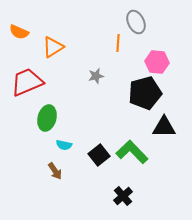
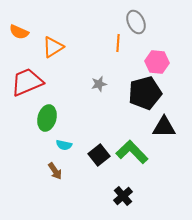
gray star: moved 3 px right, 8 px down
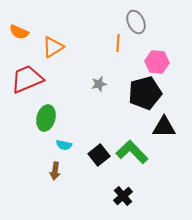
red trapezoid: moved 3 px up
green ellipse: moved 1 px left
brown arrow: rotated 42 degrees clockwise
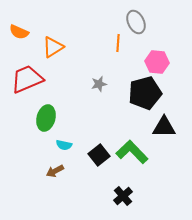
brown arrow: rotated 54 degrees clockwise
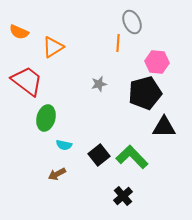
gray ellipse: moved 4 px left
red trapezoid: moved 2 px down; rotated 60 degrees clockwise
green L-shape: moved 5 px down
brown arrow: moved 2 px right, 3 px down
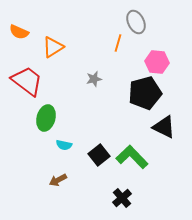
gray ellipse: moved 4 px right
orange line: rotated 12 degrees clockwise
gray star: moved 5 px left, 5 px up
black triangle: rotated 25 degrees clockwise
brown arrow: moved 1 px right, 6 px down
black cross: moved 1 px left, 2 px down
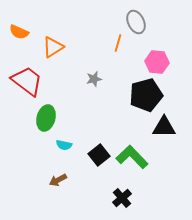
black pentagon: moved 1 px right, 2 px down
black triangle: rotated 25 degrees counterclockwise
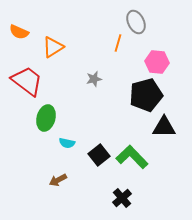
cyan semicircle: moved 3 px right, 2 px up
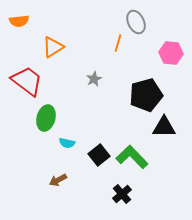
orange semicircle: moved 11 px up; rotated 30 degrees counterclockwise
pink hexagon: moved 14 px right, 9 px up
gray star: rotated 14 degrees counterclockwise
black cross: moved 4 px up
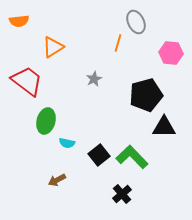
green ellipse: moved 3 px down
brown arrow: moved 1 px left
